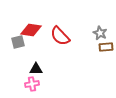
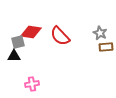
red diamond: moved 2 px down
black triangle: moved 22 px left, 13 px up
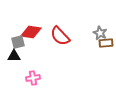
brown rectangle: moved 4 px up
pink cross: moved 1 px right, 6 px up
